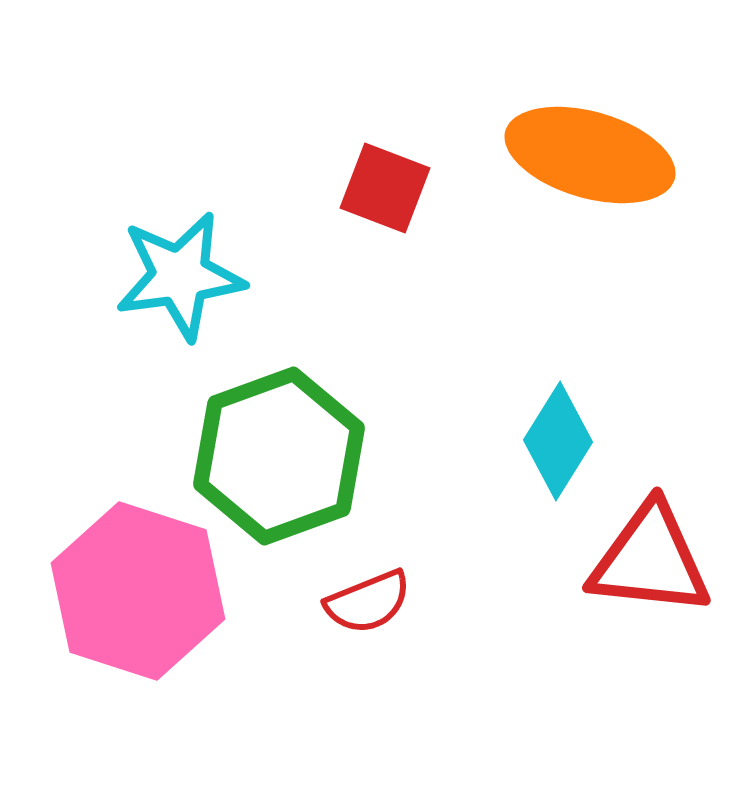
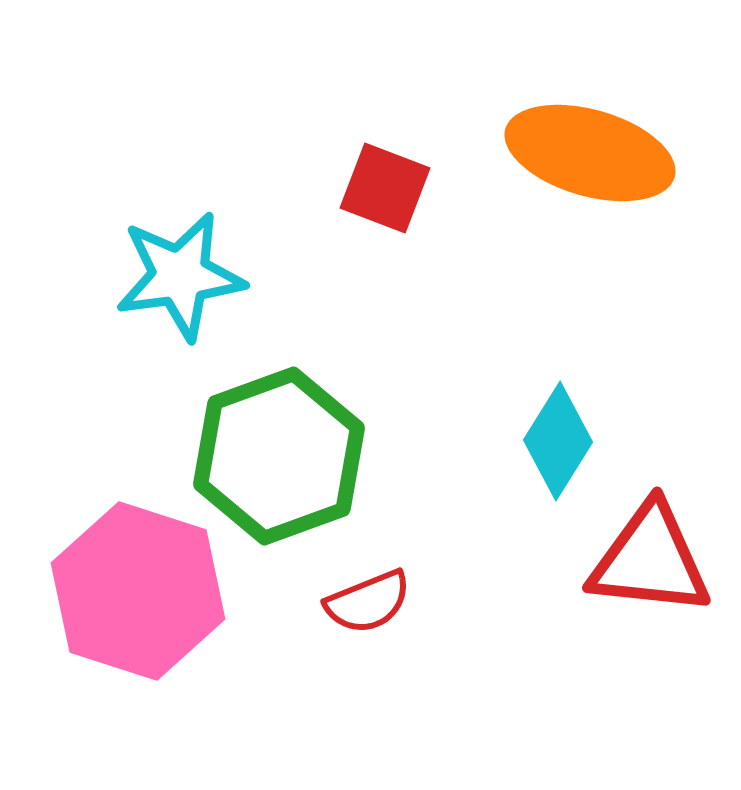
orange ellipse: moved 2 px up
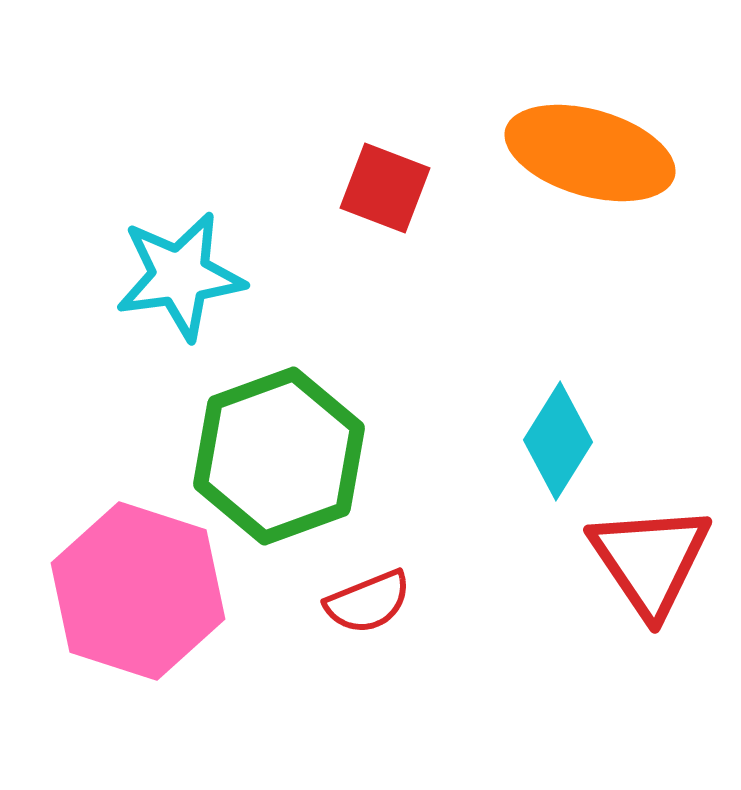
red triangle: rotated 50 degrees clockwise
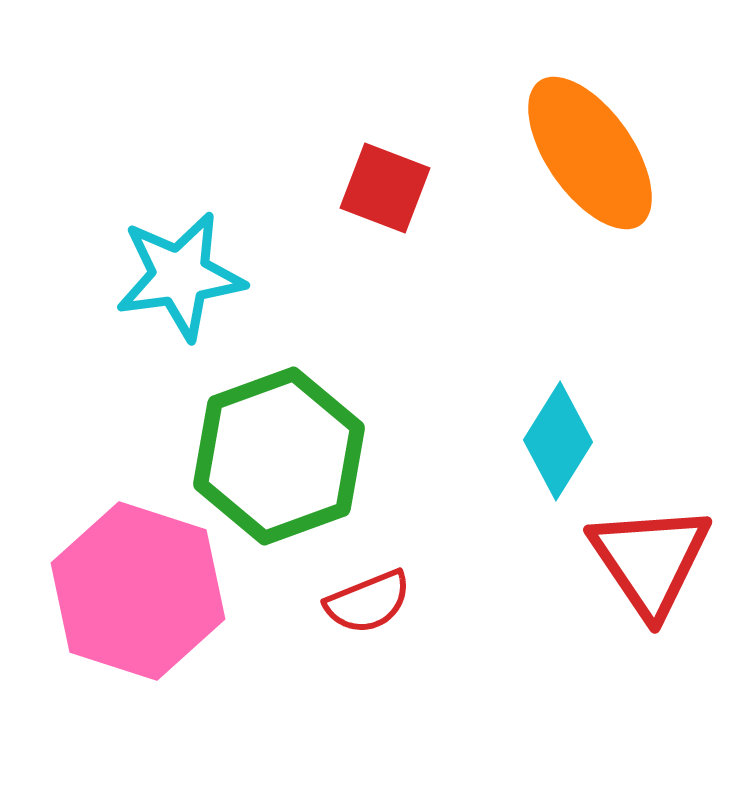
orange ellipse: rotated 39 degrees clockwise
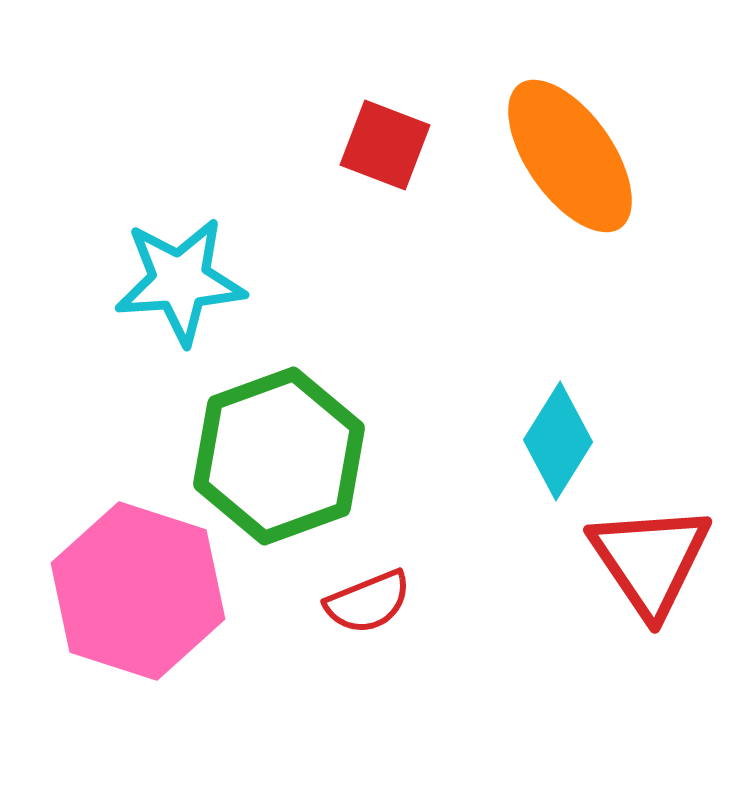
orange ellipse: moved 20 px left, 3 px down
red square: moved 43 px up
cyan star: moved 5 px down; rotated 4 degrees clockwise
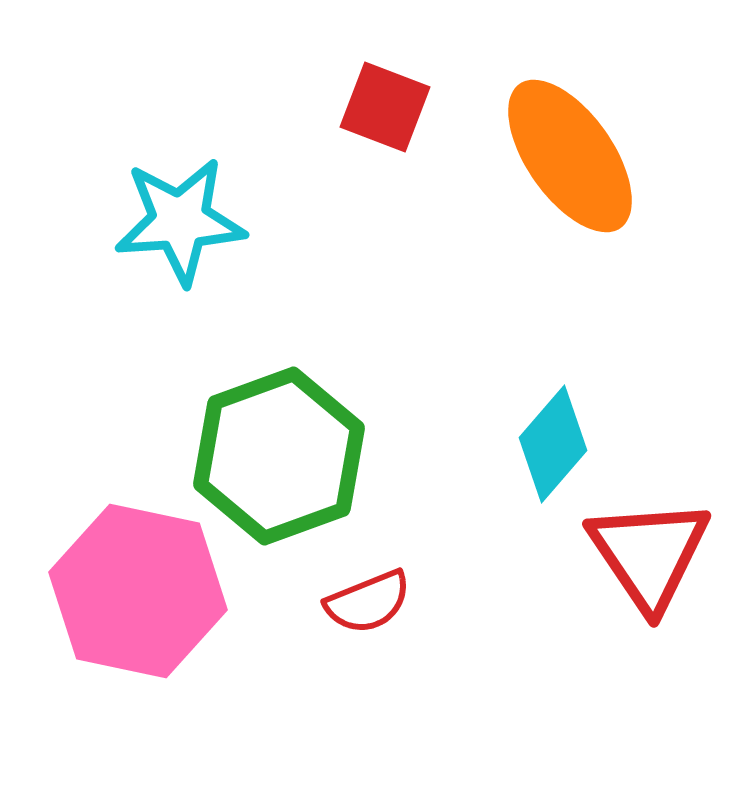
red square: moved 38 px up
cyan star: moved 60 px up
cyan diamond: moved 5 px left, 3 px down; rotated 9 degrees clockwise
red triangle: moved 1 px left, 6 px up
pink hexagon: rotated 6 degrees counterclockwise
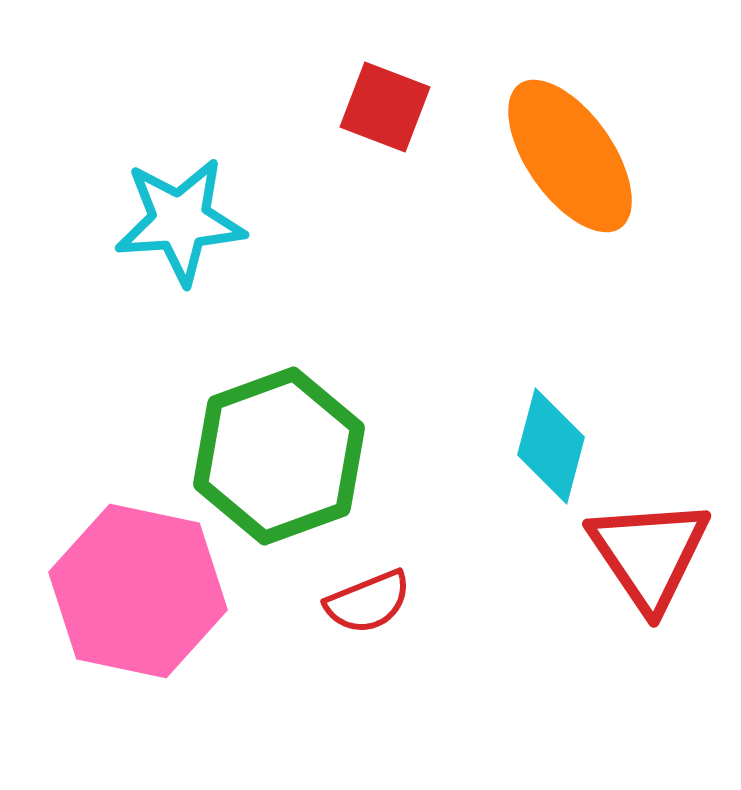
cyan diamond: moved 2 px left, 2 px down; rotated 26 degrees counterclockwise
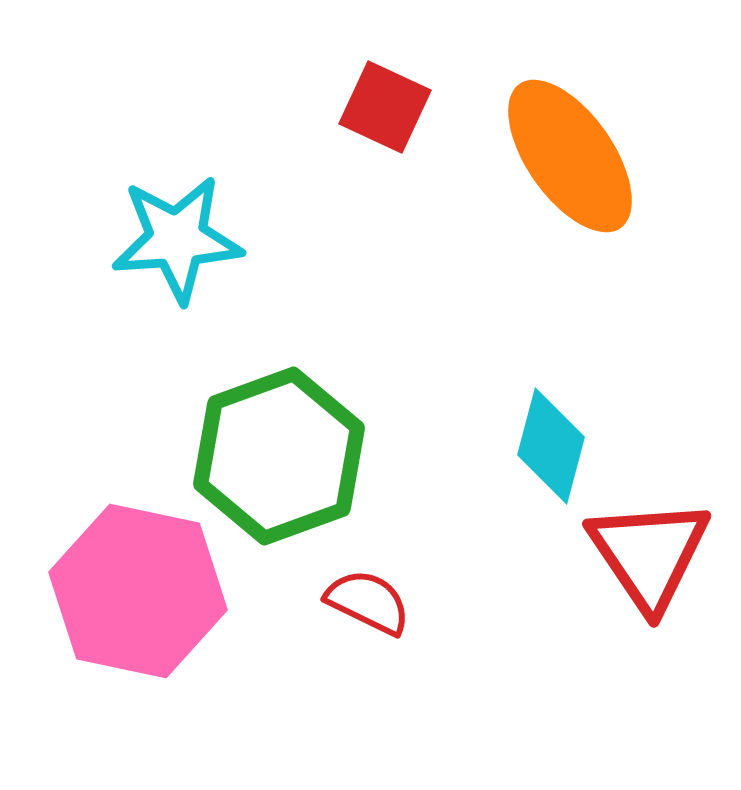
red square: rotated 4 degrees clockwise
cyan star: moved 3 px left, 18 px down
red semicircle: rotated 132 degrees counterclockwise
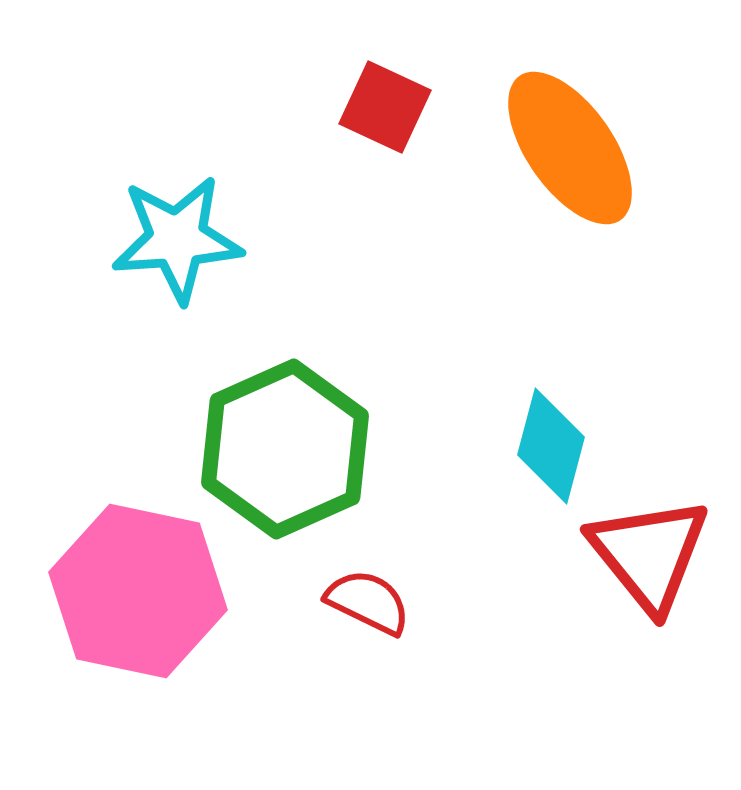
orange ellipse: moved 8 px up
green hexagon: moved 6 px right, 7 px up; rotated 4 degrees counterclockwise
red triangle: rotated 5 degrees counterclockwise
